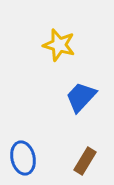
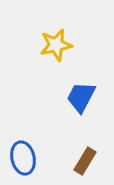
yellow star: moved 3 px left; rotated 28 degrees counterclockwise
blue trapezoid: rotated 16 degrees counterclockwise
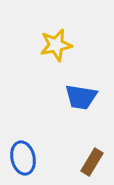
blue trapezoid: rotated 108 degrees counterclockwise
brown rectangle: moved 7 px right, 1 px down
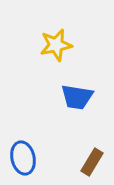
blue trapezoid: moved 4 px left
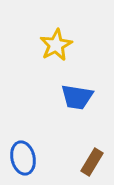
yellow star: rotated 16 degrees counterclockwise
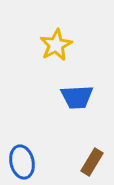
blue trapezoid: rotated 12 degrees counterclockwise
blue ellipse: moved 1 px left, 4 px down
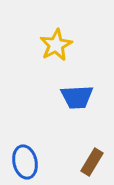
blue ellipse: moved 3 px right
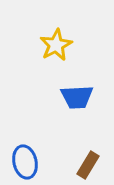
brown rectangle: moved 4 px left, 3 px down
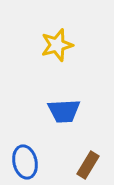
yellow star: moved 1 px right; rotated 12 degrees clockwise
blue trapezoid: moved 13 px left, 14 px down
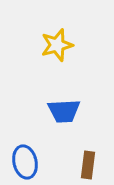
brown rectangle: rotated 24 degrees counterclockwise
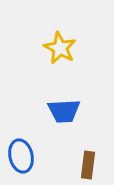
yellow star: moved 3 px right, 3 px down; rotated 28 degrees counterclockwise
blue ellipse: moved 4 px left, 6 px up
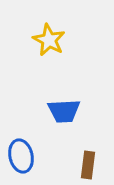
yellow star: moved 11 px left, 8 px up
